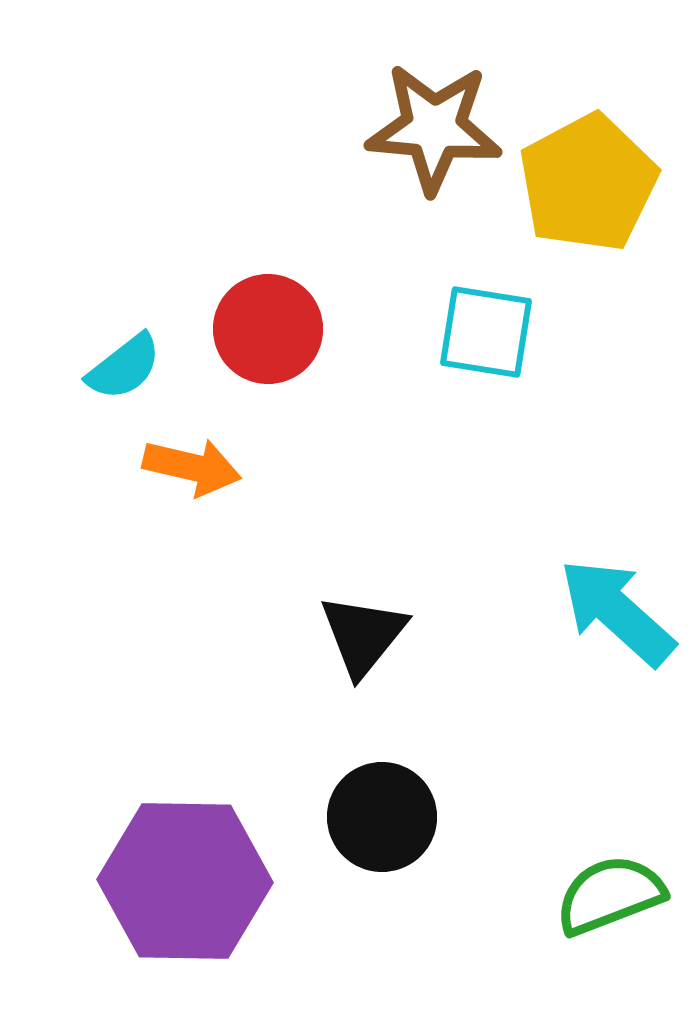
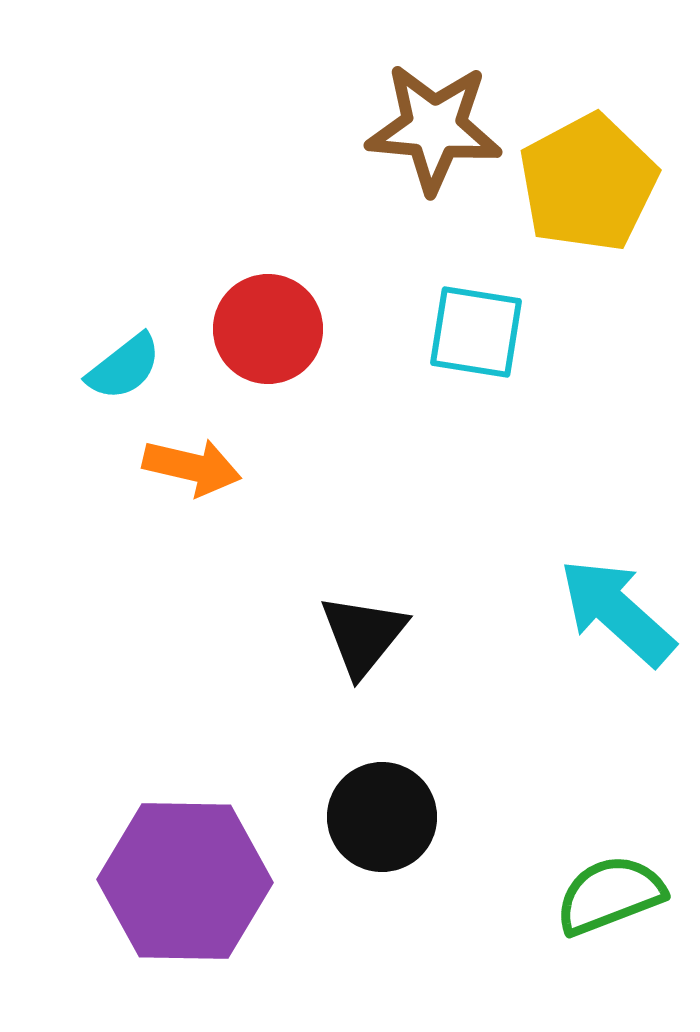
cyan square: moved 10 px left
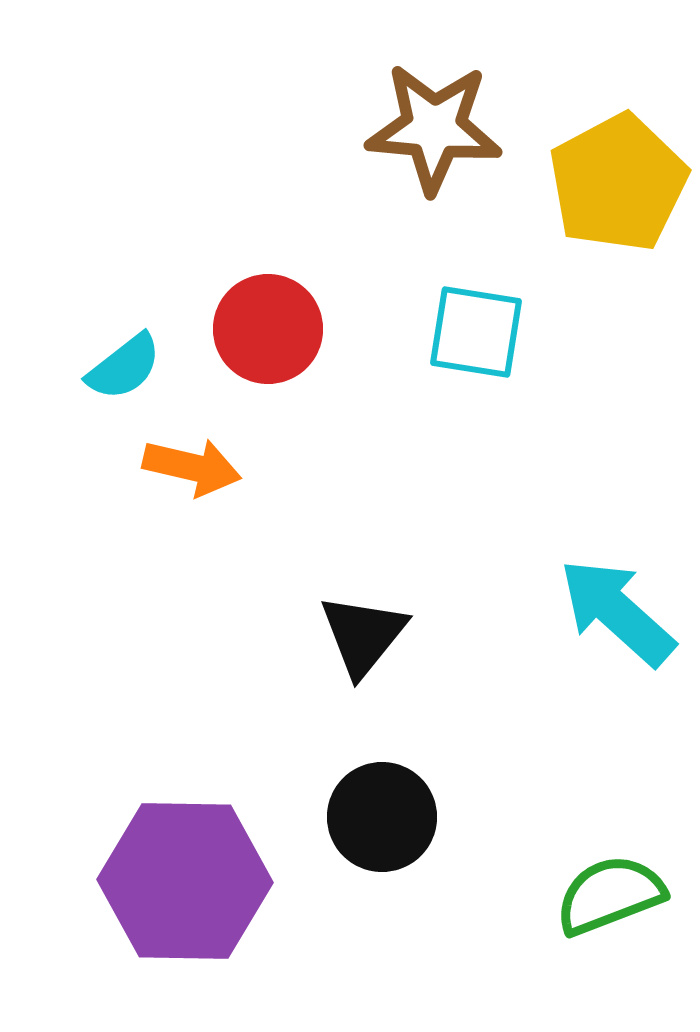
yellow pentagon: moved 30 px right
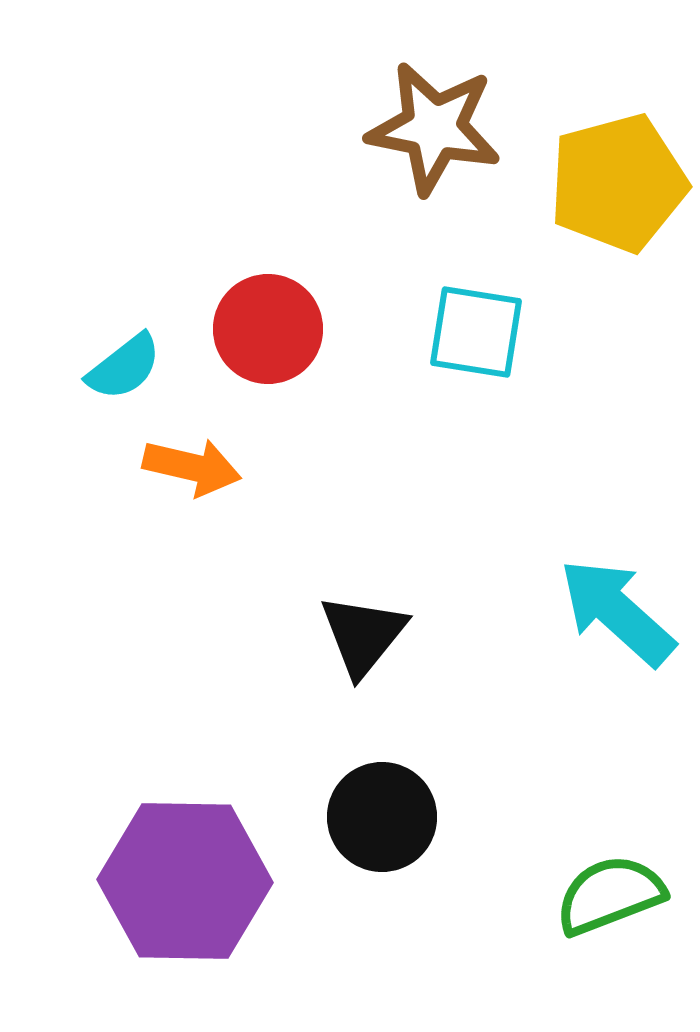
brown star: rotated 6 degrees clockwise
yellow pentagon: rotated 13 degrees clockwise
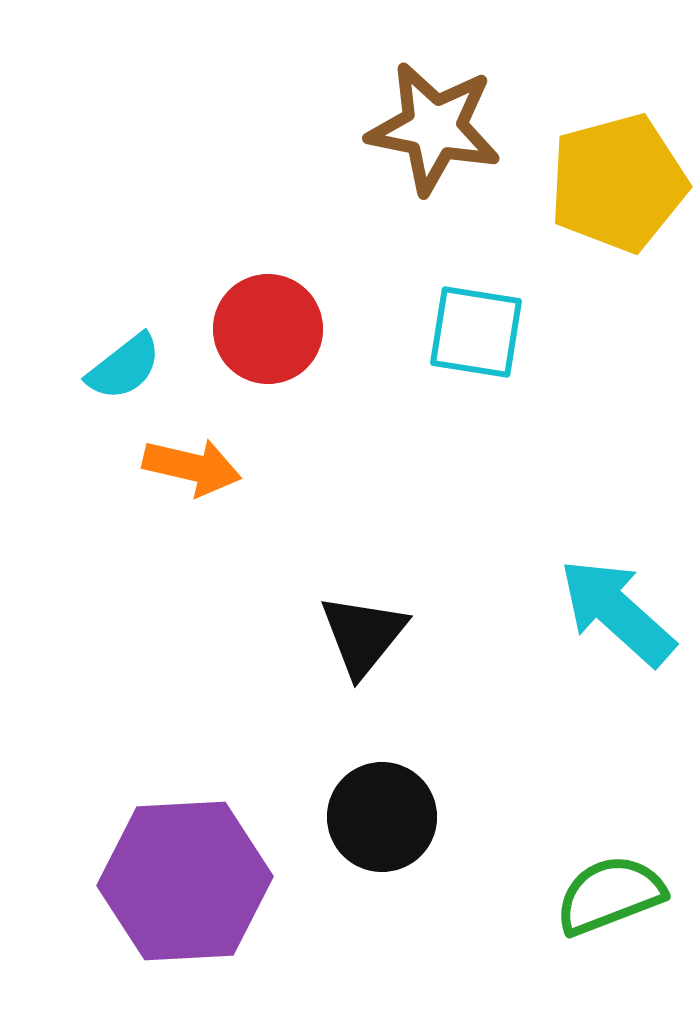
purple hexagon: rotated 4 degrees counterclockwise
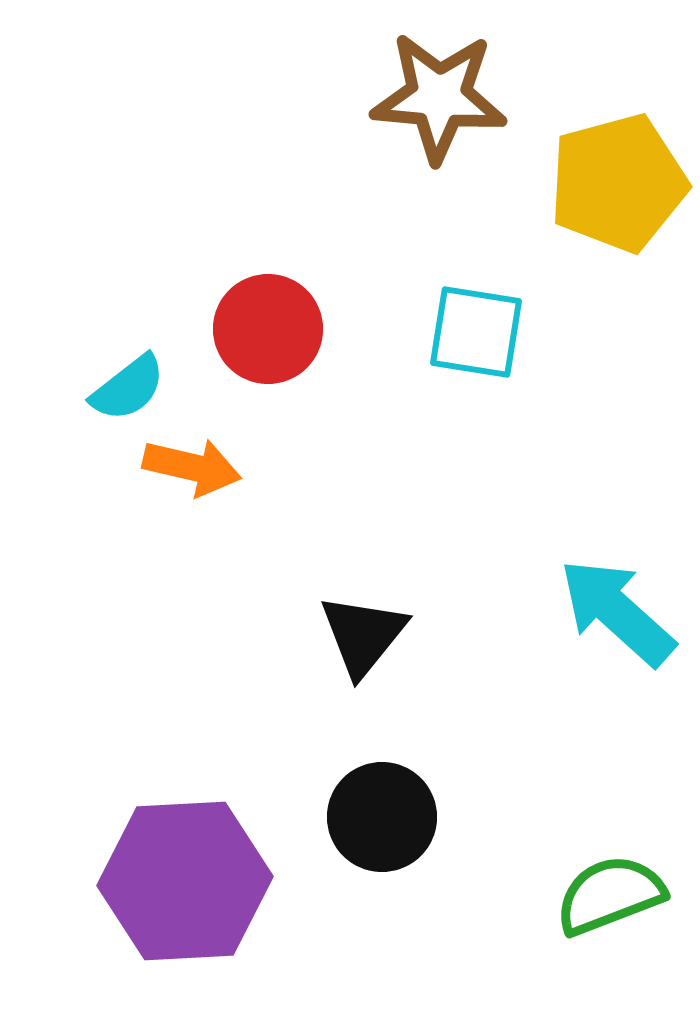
brown star: moved 5 px right, 31 px up; rotated 6 degrees counterclockwise
cyan semicircle: moved 4 px right, 21 px down
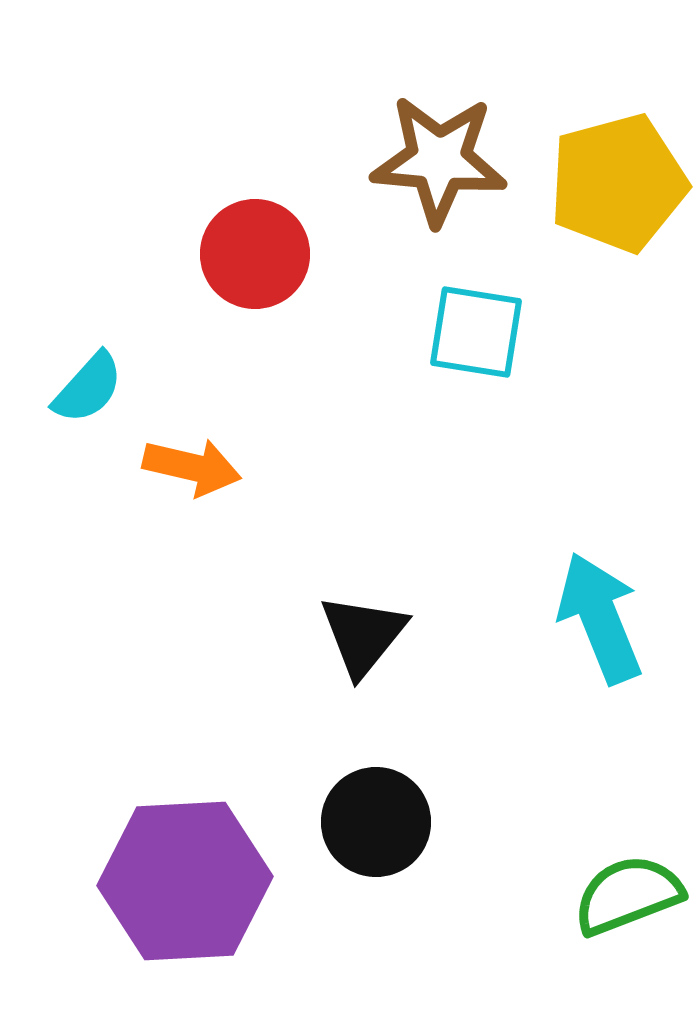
brown star: moved 63 px down
red circle: moved 13 px left, 75 px up
cyan semicircle: moved 40 px left; rotated 10 degrees counterclockwise
cyan arrow: moved 17 px left, 6 px down; rotated 26 degrees clockwise
black circle: moved 6 px left, 5 px down
green semicircle: moved 18 px right
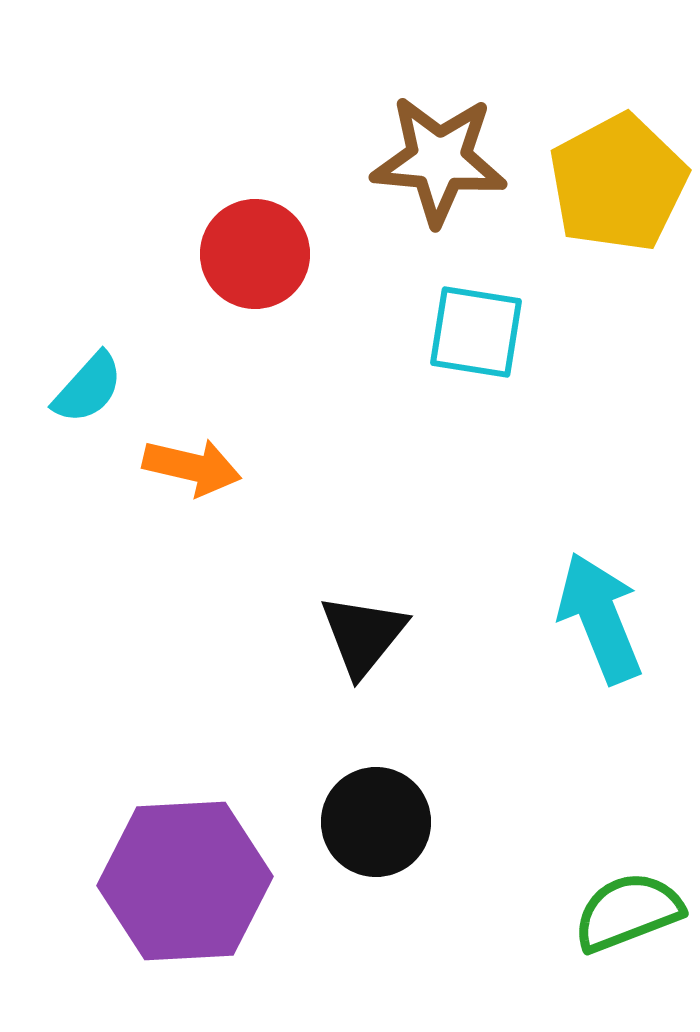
yellow pentagon: rotated 13 degrees counterclockwise
green semicircle: moved 17 px down
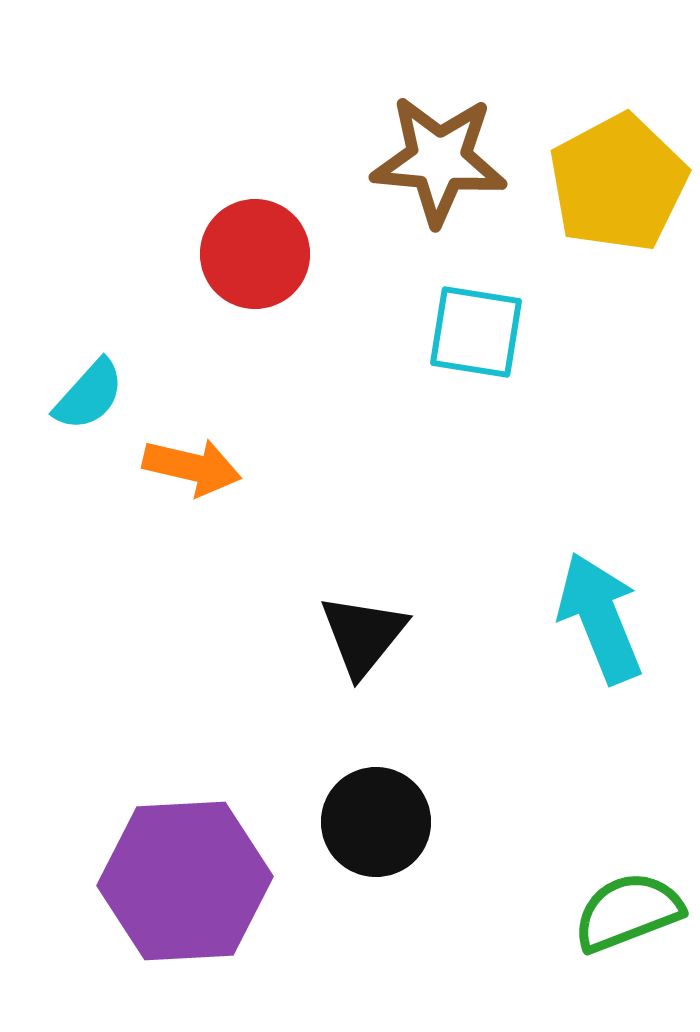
cyan semicircle: moved 1 px right, 7 px down
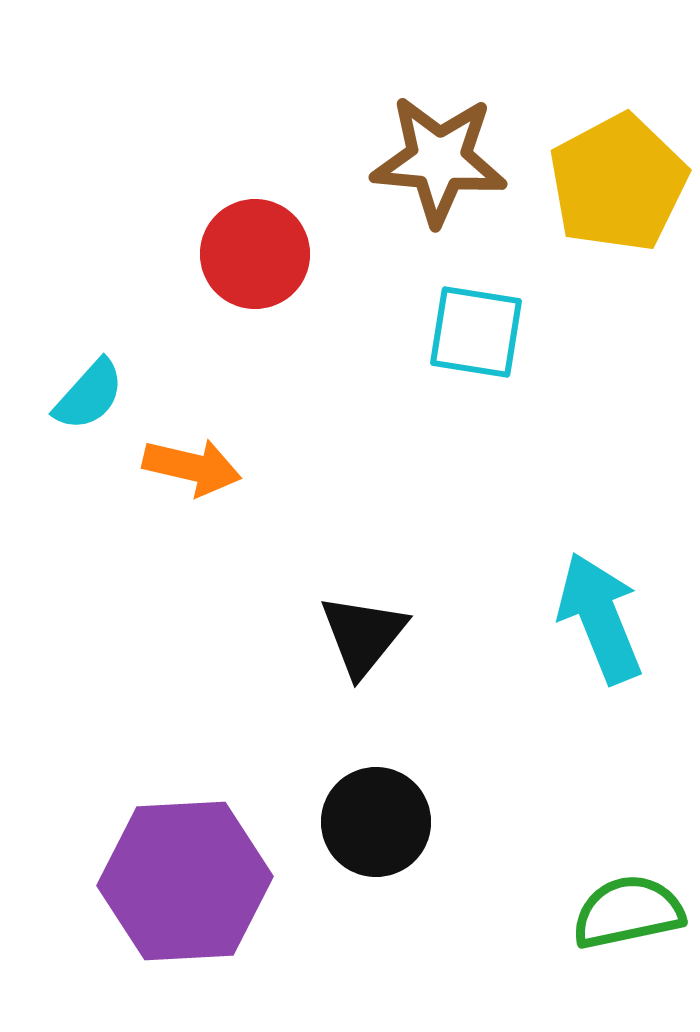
green semicircle: rotated 9 degrees clockwise
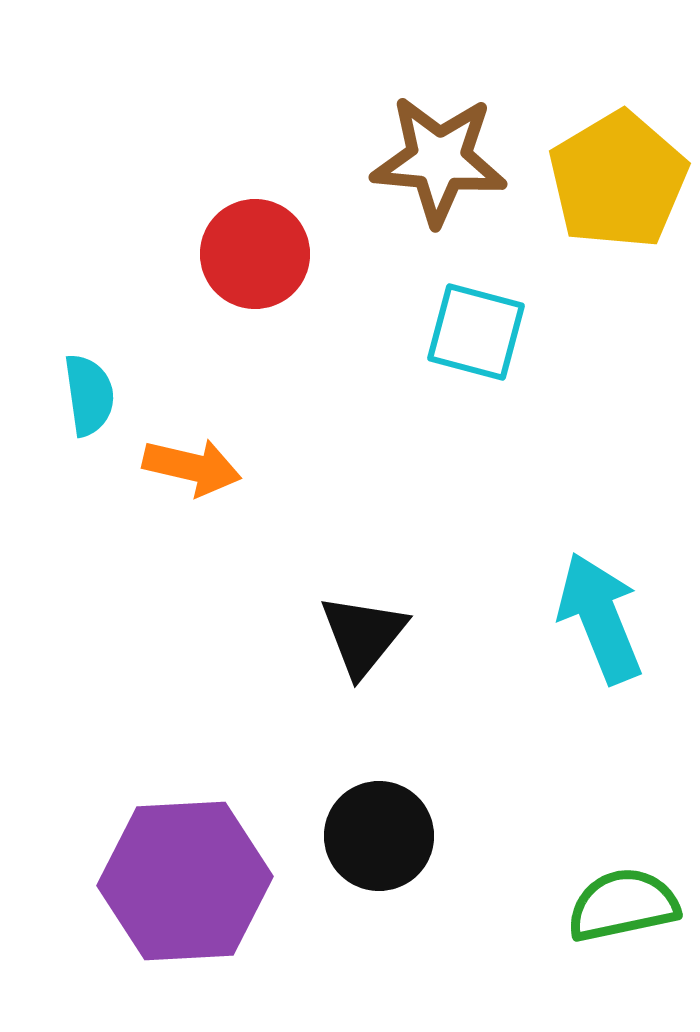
yellow pentagon: moved 3 px up; rotated 3 degrees counterclockwise
cyan square: rotated 6 degrees clockwise
cyan semicircle: rotated 50 degrees counterclockwise
black circle: moved 3 px right, 14 px down
green semicircle: moved 5 px left, 7 px up
